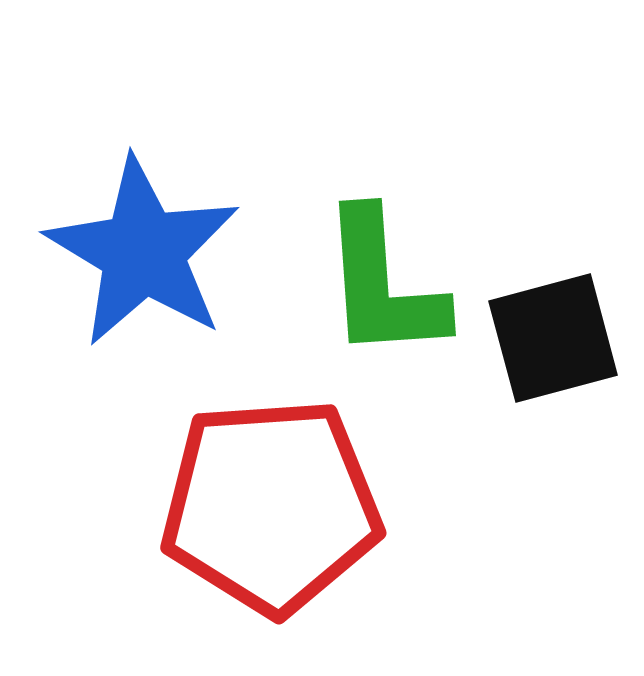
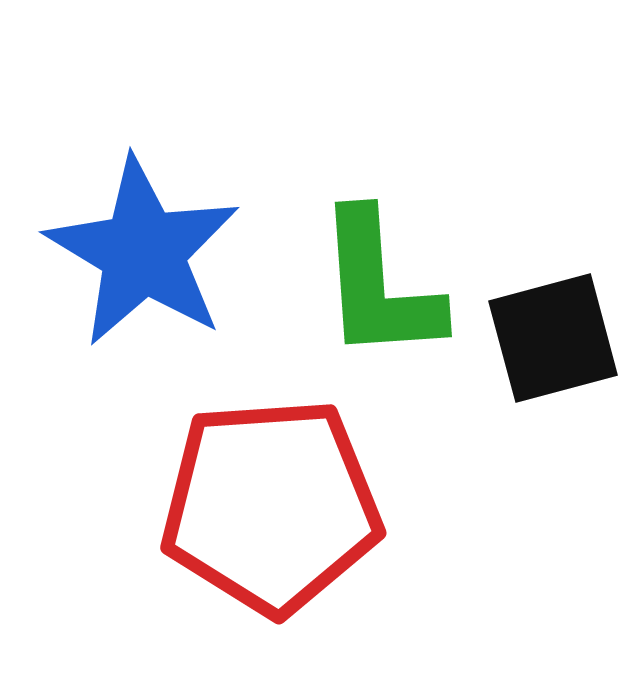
green L-shape: moved 4 px left, 1 px down
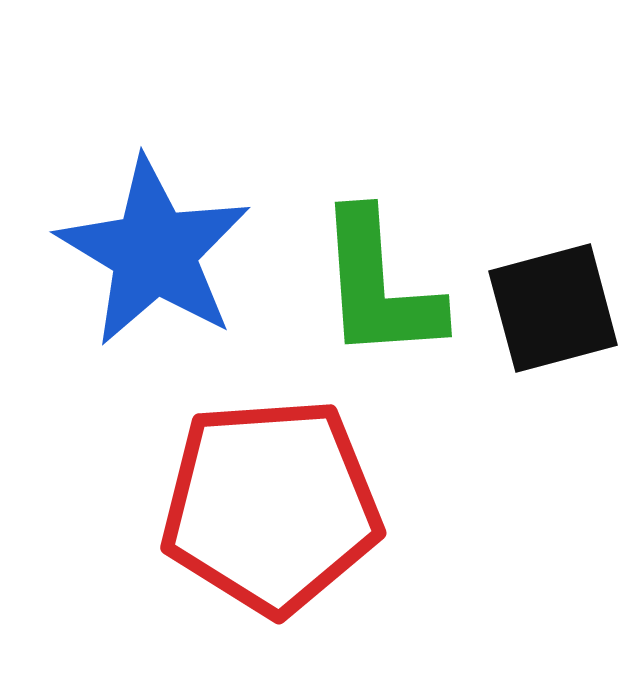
blue star: moved 11 px right
black square: moved 30 px up
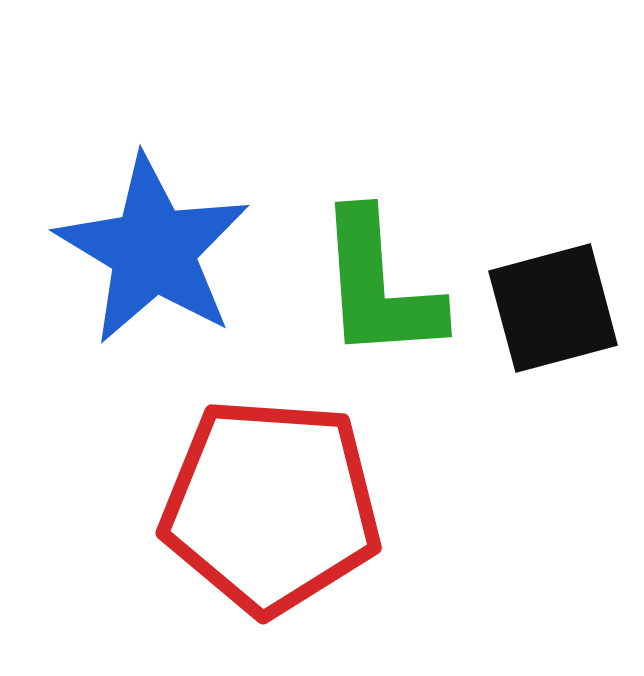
blue star: moved 1 px left, 2 px up
red pentagon: rotated 8 degrees clockwise
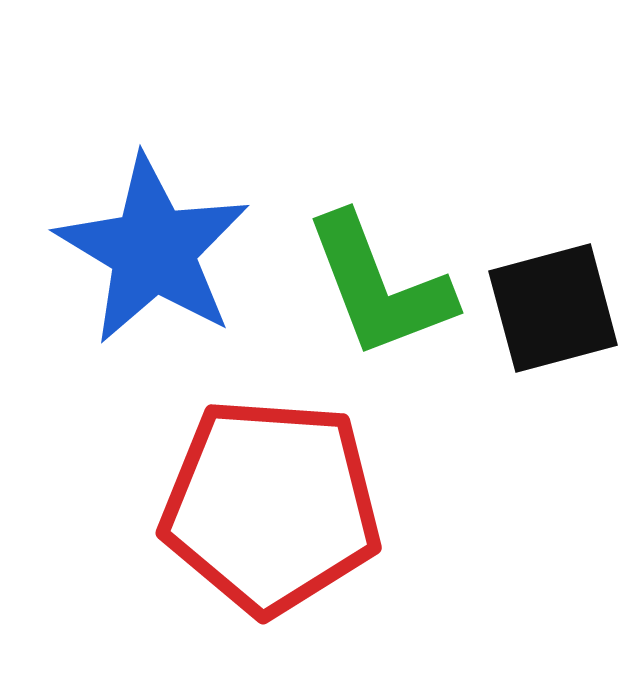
green L-shape: rotated 17 degrees counterclockwise
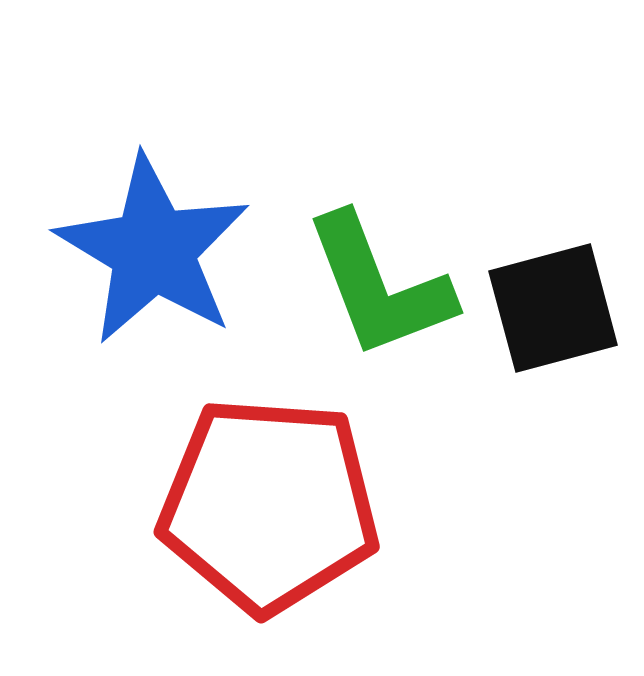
red pentagon: moved 2 px left, 1 px up
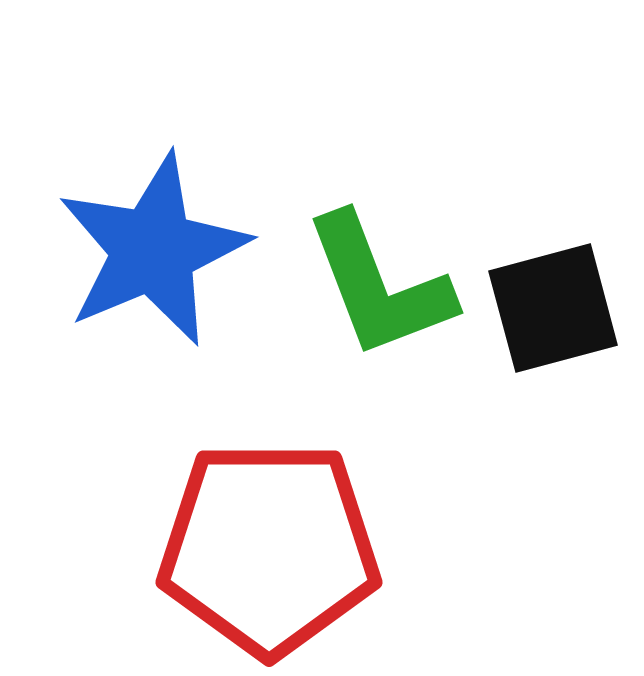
blue star: rotated 18 degrees clockwise
red pentagon: moved 43 px down; rotated 4 degrees counterclockwise
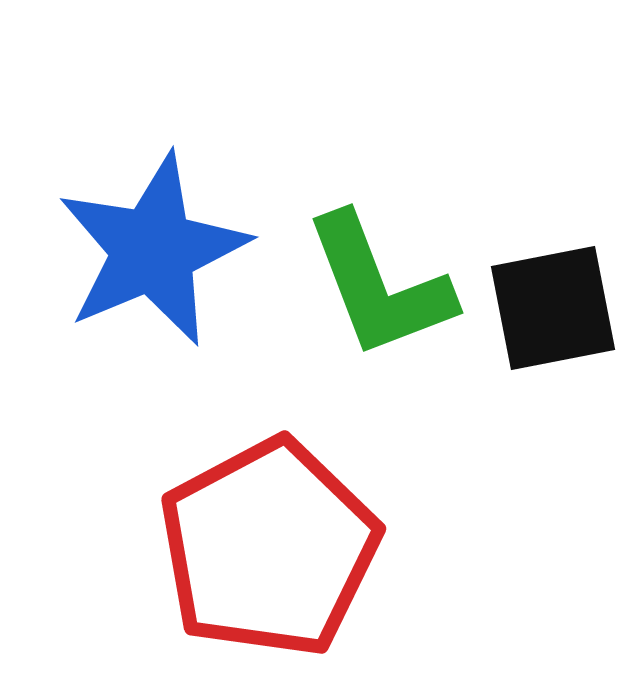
black square: rotated 4 degrees clockwise
red pentagon: rotated 28 degrees counterclockwise
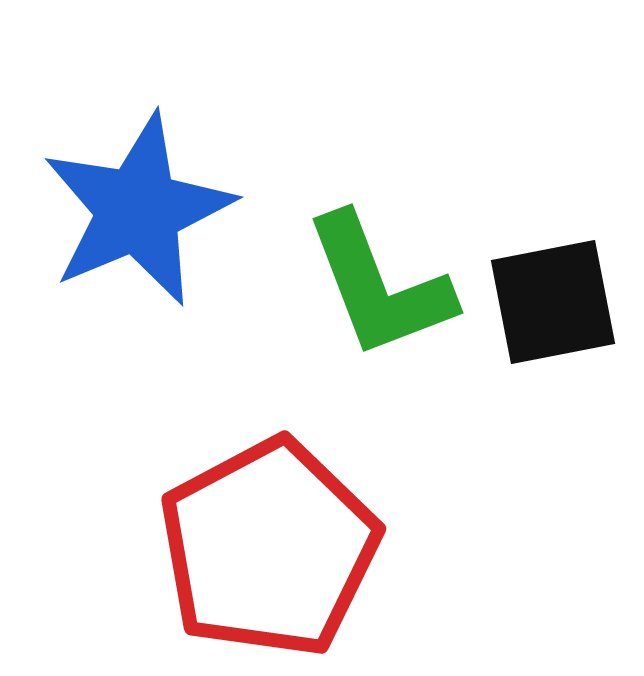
blue star: moved 15 px left, 40 px up
black square: moved 6 px up
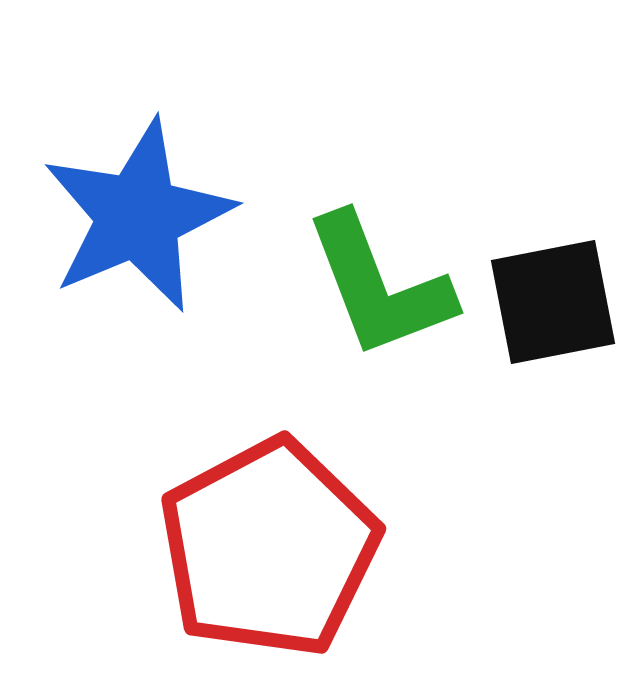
blue star: moved 6 px down
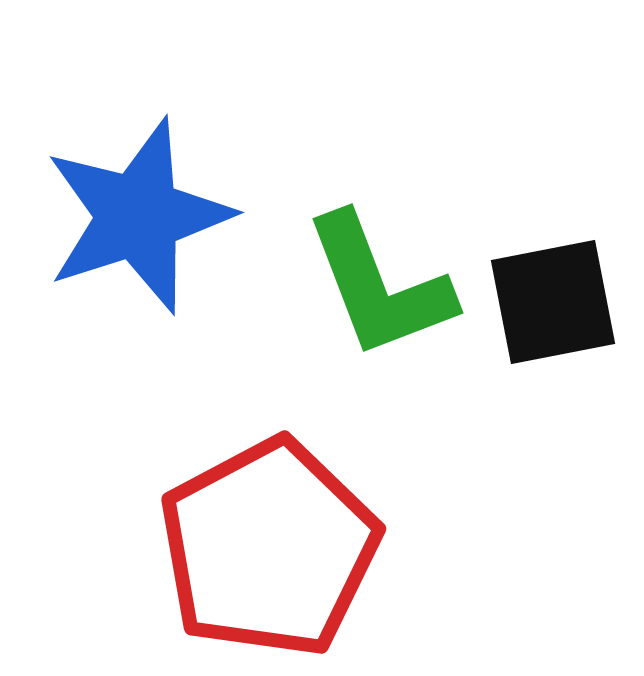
blue star: rotated 5 degrees clockwise
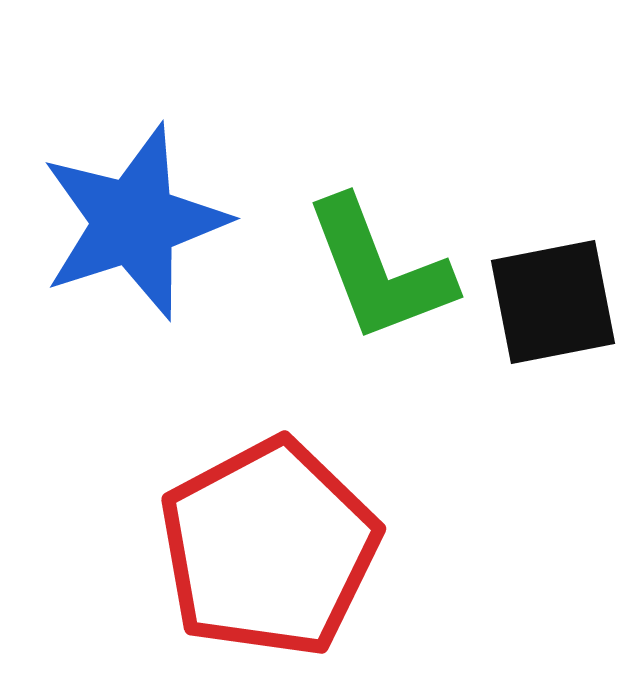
blue star: moved 4 px left, 6 px down
green L-shape: moved 16 px up
